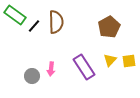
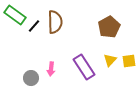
brown semicircle: moved 1 px left
gray circle: moved 1 px left, 2 px down
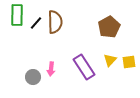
green rectangle: moved 2 px right; rotated 55 degrees clockwise
black line: moved 2 px right, 3 px up
yellow square: moved 1 px down
gray circle: moved 2 px right, 1 px up
